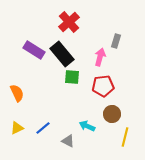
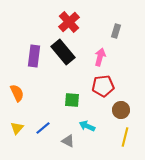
gray rectangle: moved 10 px up
purple rectangle: moved 6 px down; rotated 65 degrees clockwise
black rectangle: moved 1 px right, 2 px up
green square: moved 23 px down
brown circle: moved 9 px right, 4 px up
yellow triangle: rotated 24 degrees counterclockwise
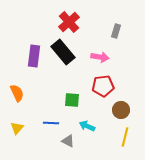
pink arrow: rotated 84 degrees clockwise
blue line: moved 8 px right, 5 px up; rotated 42 degrees clockwise
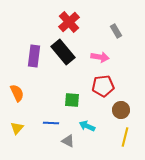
gray rectangle: rotated 48 degrees counterclockwise
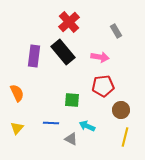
gray triangle: moved 3 px right, 2 px up
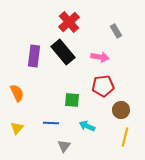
gray triangle: moved 7 px left, 7 px down; rotated 40 degrees clockwise
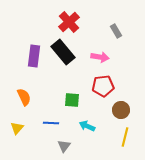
orange semicircle: moved 7 px right, 4 px down
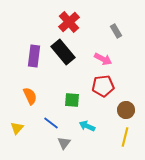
pink arrow: moved 3 px right, 2 px down; rotated 18 degrees clockwise
orange semicircle: moved 6 px right, 1 px up
brown circle: moved 5 px right
blue line: rotated 35 degrees clockwise
gray triangle: moved 3 px up
